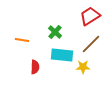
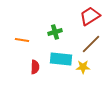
green cross: rotated 32 degrees clockwise
cyan rectangle: moved 1 px left, 4 px down
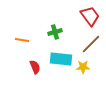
red trapezoid: rotated 85 degrees clockwise
red semicircle: rotated 24 degrees counterclockwise
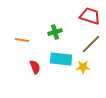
red trapezoid: rotated 35 degrees counterclockwise
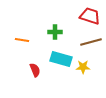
green cross: rotated 16 degrees clockwise
brown line: moved 2 px up; rotated 30 degrees clockwise
cyan rectangle: rotated 10 degrees clockwise
red semicircle: moved 3 px down
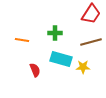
red trapezoid: moved 1 px right, 2 px up; rotated 105 degrees clockwise
green cross: moved 1 px down
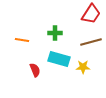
cyan rectangle: moved 2 px left
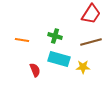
green cross: moved 3 px down; rotated 16 degrees clockwise
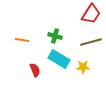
cyan rectangle: rotated 15 degrees clockwise
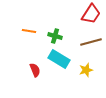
orange line: moved 7 px right, 9 px up
yellow star: moved 3 px right, 3 px down; rotated 16 degrees counterclockwise
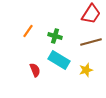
orange line: moved 1 px left; rotated 64 degrees counterclockwise
cyan rectangle: moved 1 px down
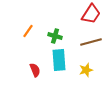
cyan rectangle: rotated 55 degrees clockwise
